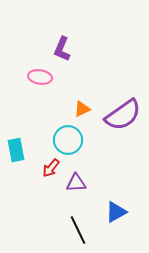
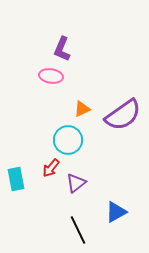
pink ellipse: moved 11 px right, 1 px up
cyan rectangle: moved 29 px down
purple triangle: rotated 35 degrees counterclockwise
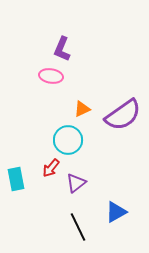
black line: moved 3 px up
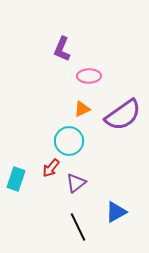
pink ellipse: moved 38 px right; rotated 10 degrees counterclockwise
cyan circle: moved 1 px right, 1 px down
cyan rectangle: rotated 30 degrees clockwise
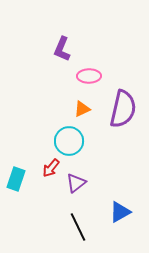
purple semicircle: moved 6 px up; rotated 42 degrees counterclockwise
blue triangle: moved 4 px right
